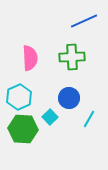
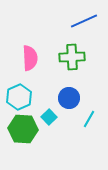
cyan square: moved 1 px left
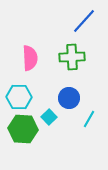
blue line: rotated 24 degrees counterclockwise
cyan hexagon: rotated 25 degrees clockwise
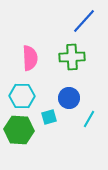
cyan hexagon: moved 3 px right, 1 px up
cyan square: rotated 28 degrees clockwise
green hexagon: moved 4 px left, 1 px down
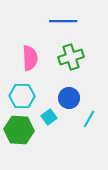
blue line: moved 21 px left; rotated 48 degrees clockwise
green cross: moved 1 px left; rotated 15 degrees counterclockwise
cyan square: rotated 21 degrees counterclockwise
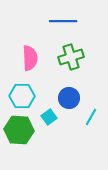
cyan line: moved 2 px right, 2 px up
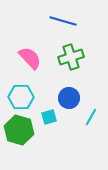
blue line: rotated 16 degrees clockwise
pink semicircle: rotated 40 degrees counterclockwise
cyan hexagon: moved 1 px left, 1 px down
cyan square: rotated 21 degrees clockwise
green hexagon: rotated 12 degrees clockwise
